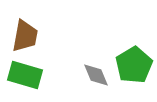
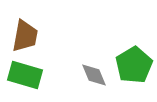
gray diamond: moved 2 px left
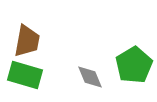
brown trapezoid: moved 2 px right, 5 px down
gray diamond: moved 4 px left, 2 px down
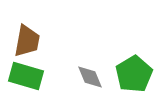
green pentagon: moved 9 px down
green rectangle: moved 1 px right, 1 px down
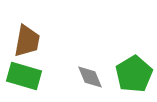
green rectangle: moved 2 px left
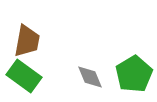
green rectangle: rotated 20 degrees clockwise
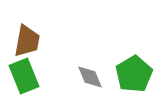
green rectangle: rotated 32 degrees clockwise
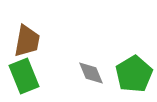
gray diamond: moved 1 px right, 4 px up
